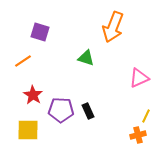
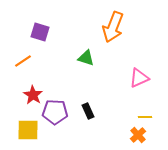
purple pentagon: moved 6 px left, 2 px down
yellow line: moved 1 px left, 1 px down; rotated 64 degrees clockwise
orange cross: rotated 28 degrees counterclockwise
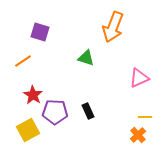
yellow square: rotated 30 degrees counterclockwise
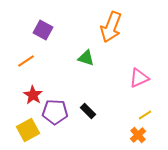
orange arrow: moved 2 px left
purple square: moved 3 px right, 2 px up; rotated 12 degrees clockwise
orange line: moved 3 px right
black rectangle: rotated 21 degrees counterclockwise
yellow line: moved 2 px up; rotated 32 degrees counterclockwise
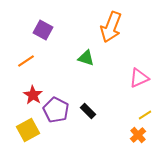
purple pentagon: moved 1 px right, 2 px up; rotated 25 degrees clockwise
